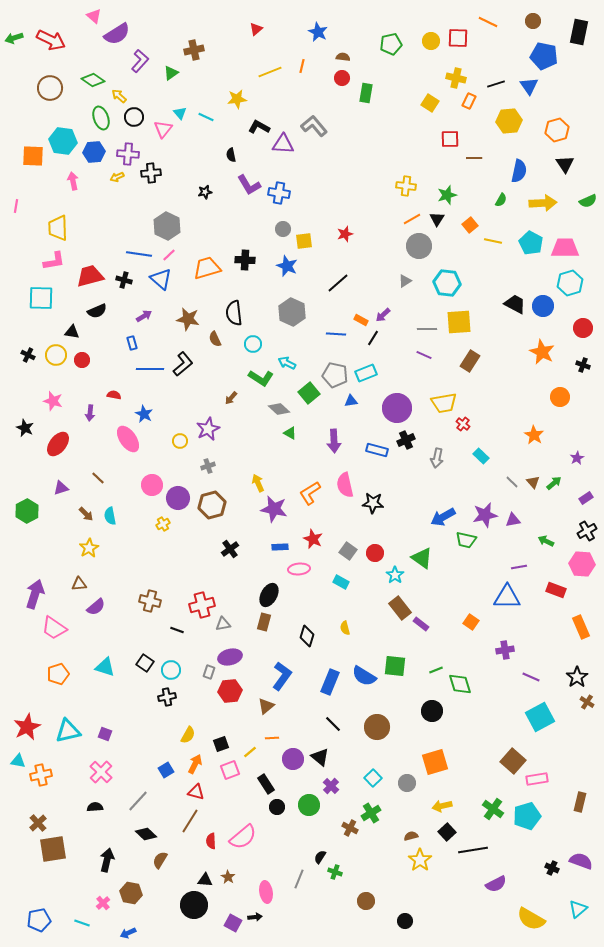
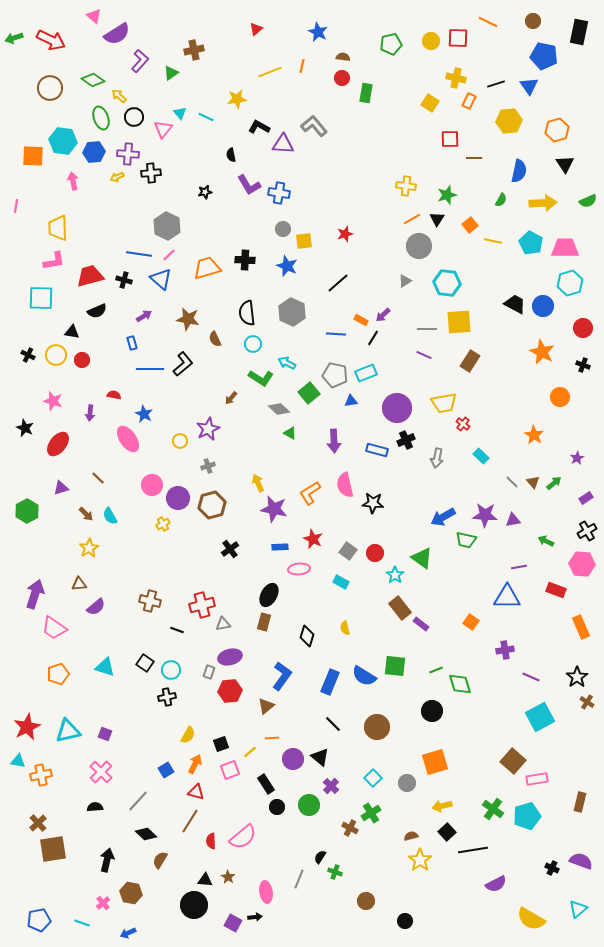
black semicircle at (234, 313): moved 13 px right
purple star at (485, 515): rotated 15 degrees clockwise
cyan semicircle at (110, 516): rotated 18 degrees counterclockwise
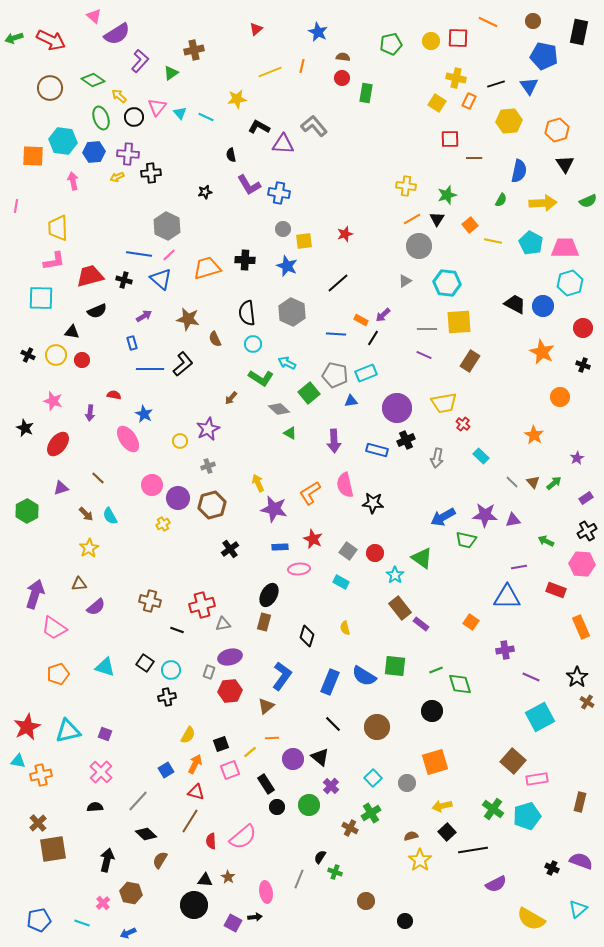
yellow square at (430, 103): moved 7 px right
pink triangle at (163, 129): moved 6 px left, 22 px up
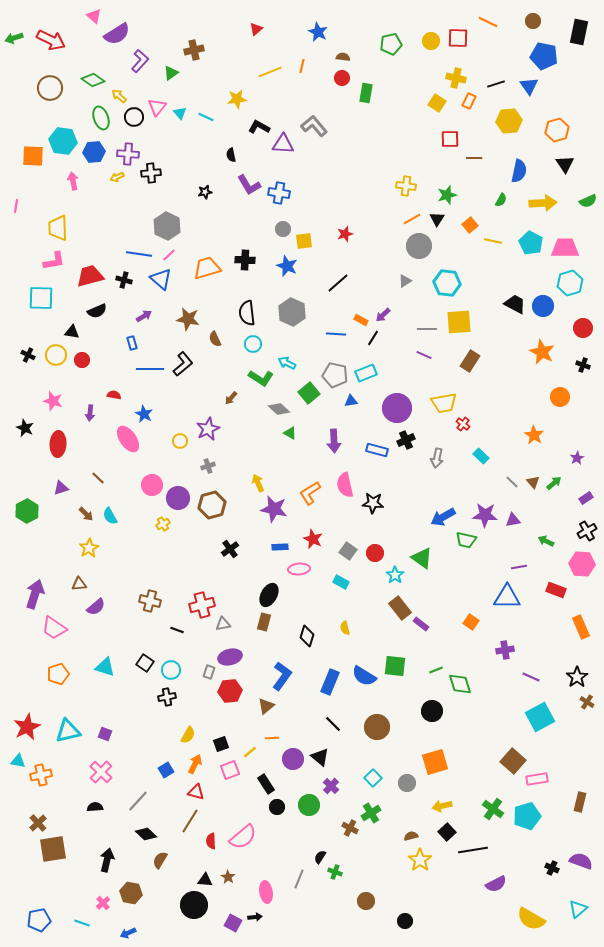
red ellipse at (58, 444): rotated 35 degrees counterclockwise
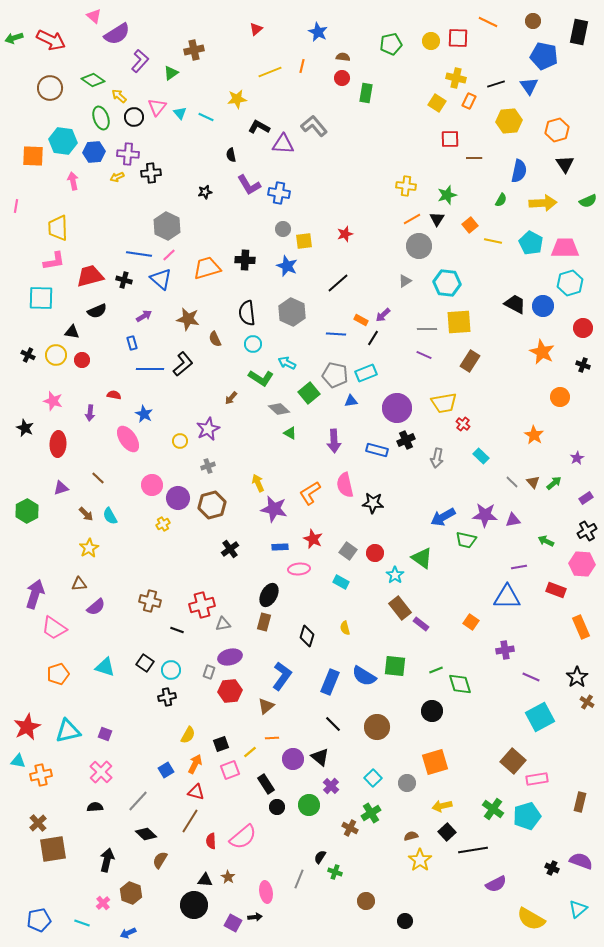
brown hexagon at (131, 893): rotated 10 degrees clockwise
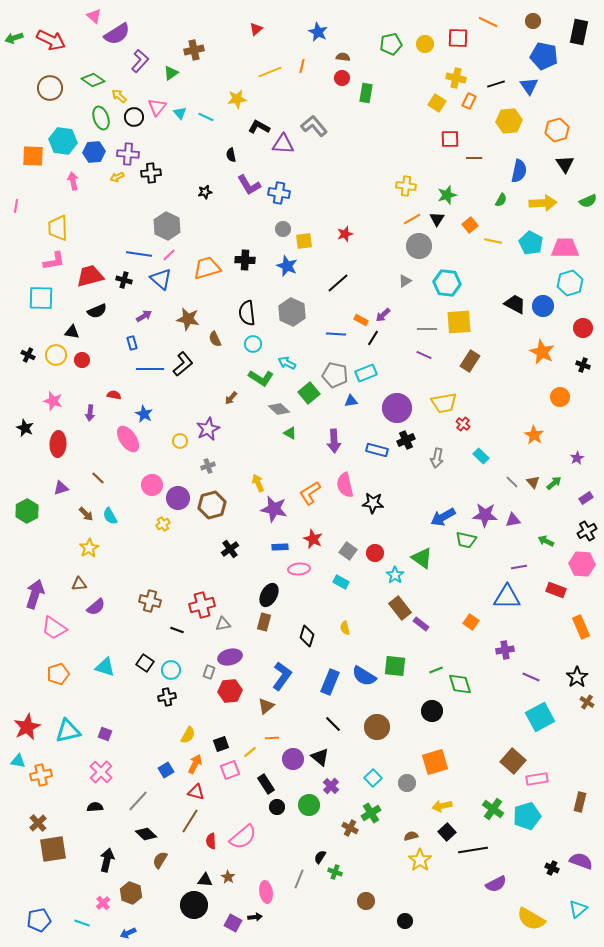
yellow circle at (431, 41): moved 6 px left, 3 px down
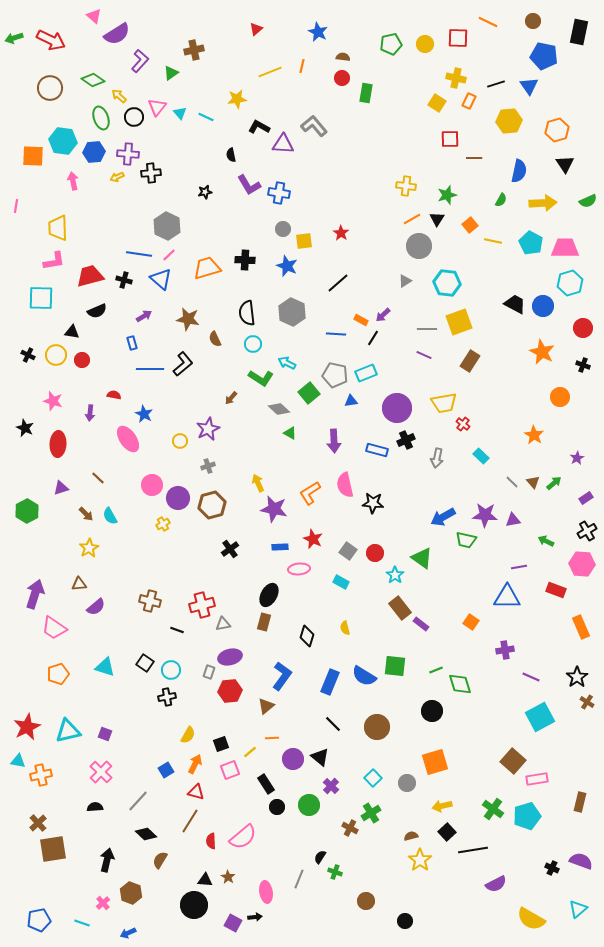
red star at (345, 234): moved 4 px left, 1 px up; rotated 21 degrees counterclockwise
yellow square at (459, 322): rotated 16 degrees counterclockwise
